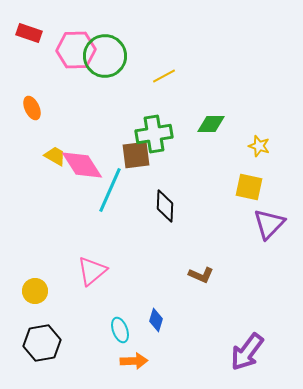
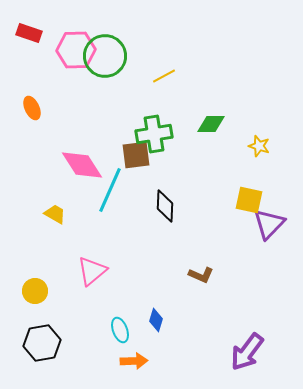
yellow trapezoid: moved 58 px down
yellow square: moved 13 px down
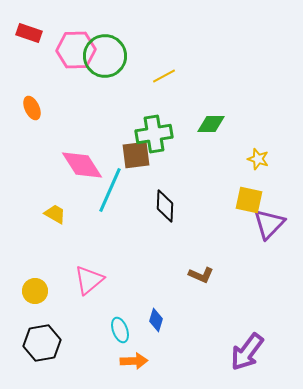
yellow star: moved 1 px left, 13 px down
pink triangle: moved 3 px left, 9 px down
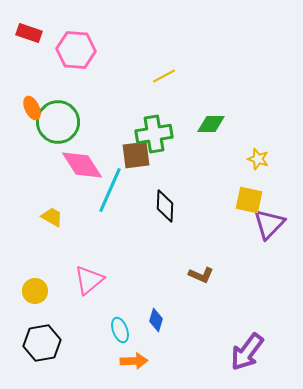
pink hexagon: rotated 6 degrees clockwise
green circle: moved 47 px left, 66 px down
yellow trapezoid: moved 3 px left, 3 px down
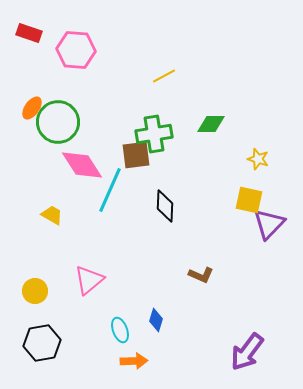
orange ellipse: rotated 60 degrees clockwise
yellow trapezoid: moved 2 px up
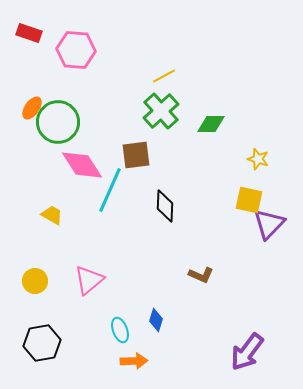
green cross: moved 7 px right, 23 px up; rotated 33 degrees counterclockwise
yellow circle: moved 10 px up
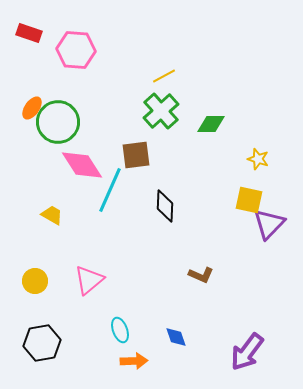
blue diamond: moved 20 px right, 17 px down; rotated 35 degrees counterclockwise
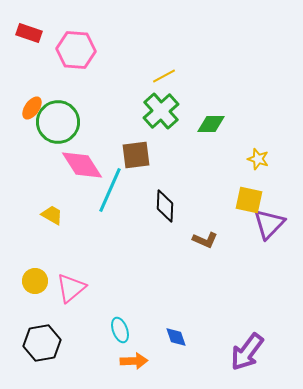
brown L-shape: moved 4 px right, 35 px up
pink triangle: moved 18 px left, 8 px down
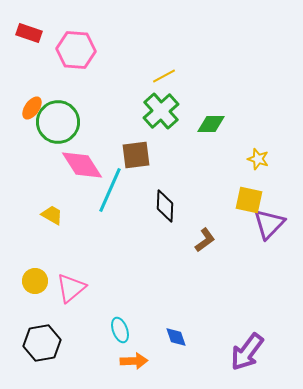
brown L-shape: rotated 60 degrees counterclockwise
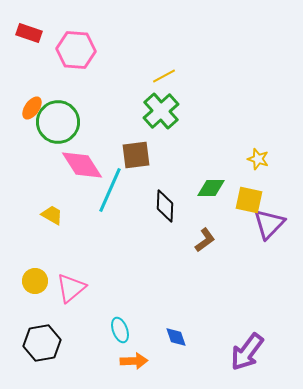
green diamond: moved 64 px down
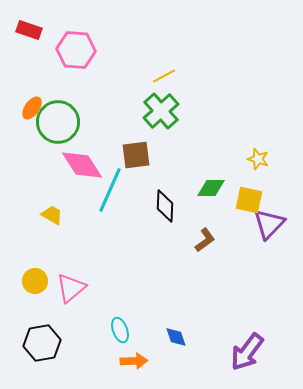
red rectangle: moved 3 px up
